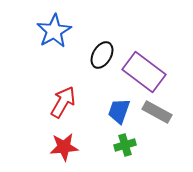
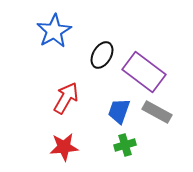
red arrow: moved 3 px right, 4 px up
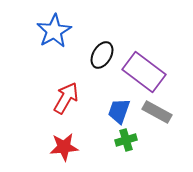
green cross: moved 1 px right, 5 px up
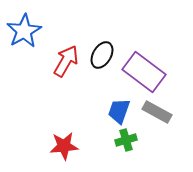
blue star: moved 30 px left
red arrow: moved 37 px up
red star: moved 1 px up
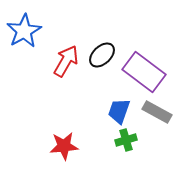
black ellipse: rotated 16 degrees clockwise
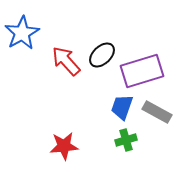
blue star: moved 2 px left, 2 px down
red arrow: rotated 72 degrees counterclockwise
purple rectangle: moved 2 px left, 1 px up; rotated 54 degrees counterclockwise
blue trapezoid: moved 3 px right, 4 px up
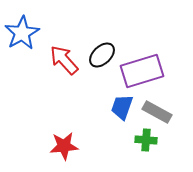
red arrow: moved 2 px left, 1 px up
green cross: moved 20 px right; rotated 20 degrees clockwise
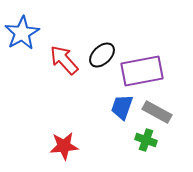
purple rectangle: rotated 6 degrees clockwise
green cross: rotated 15 degrees clockwise
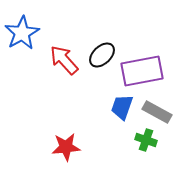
red star: moved 2 px right, 1 px down
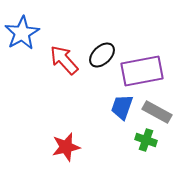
red star: rotated 8 degrees counterclockwise
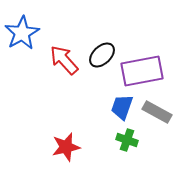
green cross: moved 19 px left
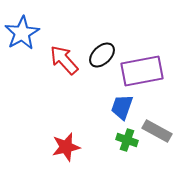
gray rectangle: moved 19 px down
